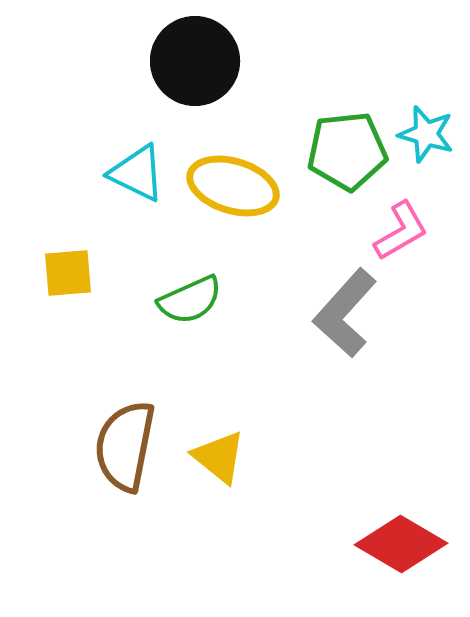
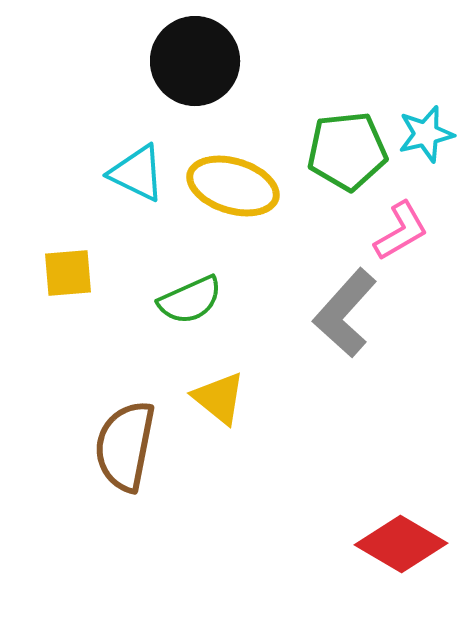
cyan star: rotated 30 degrees counterclockwise
yellow triangle: moved 59 px up
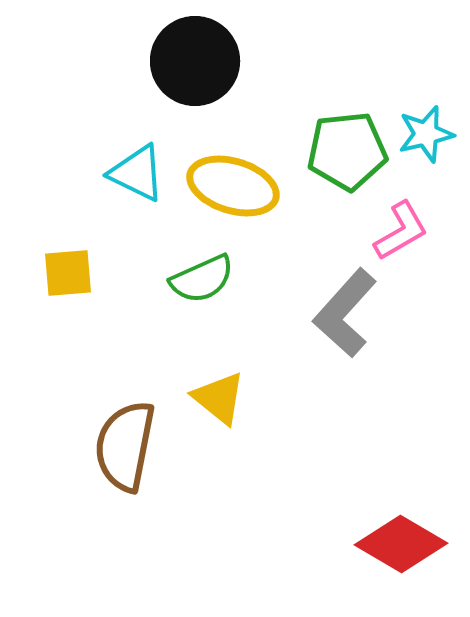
green semicircle: moved 12 px right, 21 px up
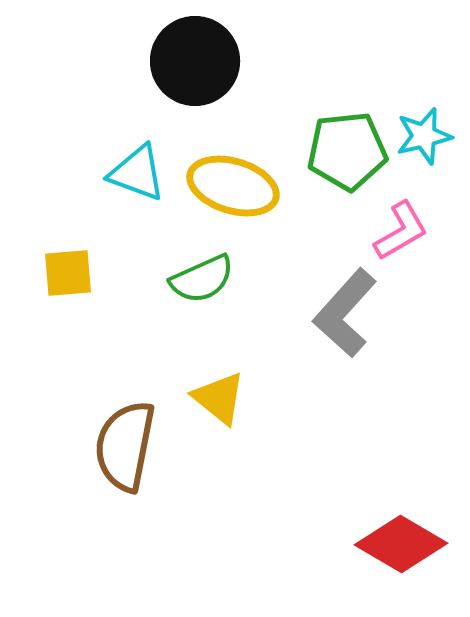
cyan star: moved 2 px left, 2 px down
cyan triangle: rotated 6 degrees counterclockwise
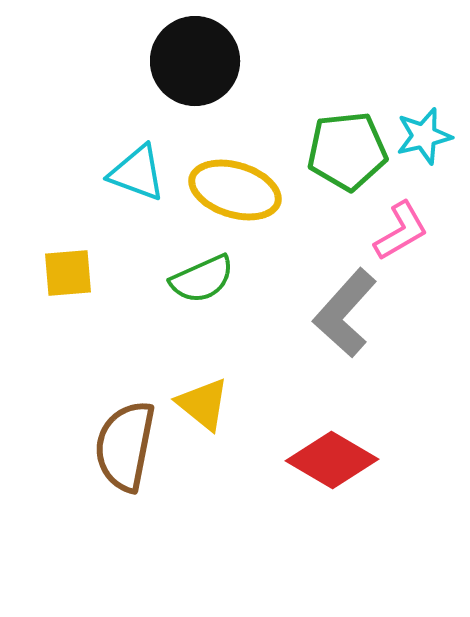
yellow ellipse: moved 2 px right, 4 px down
yellow triangle: moved 16 px left, 6 px down
red diamond: moved 69 px left, 84 px up
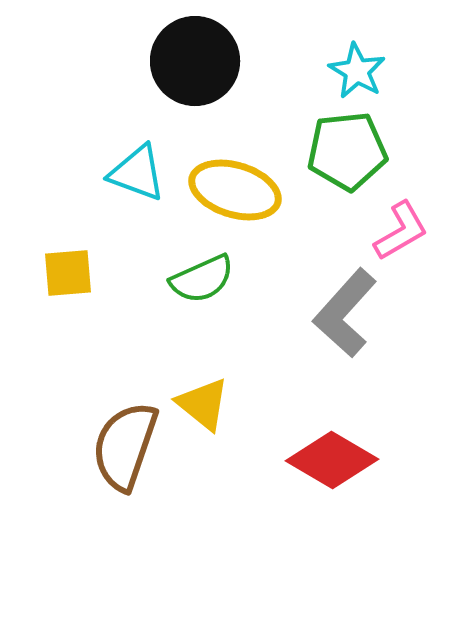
cyan star: moved 67 px left, 65 px up; rotated 28 degrees counterclockwise
brown semicircle: rotated 8 degrees clockwise
